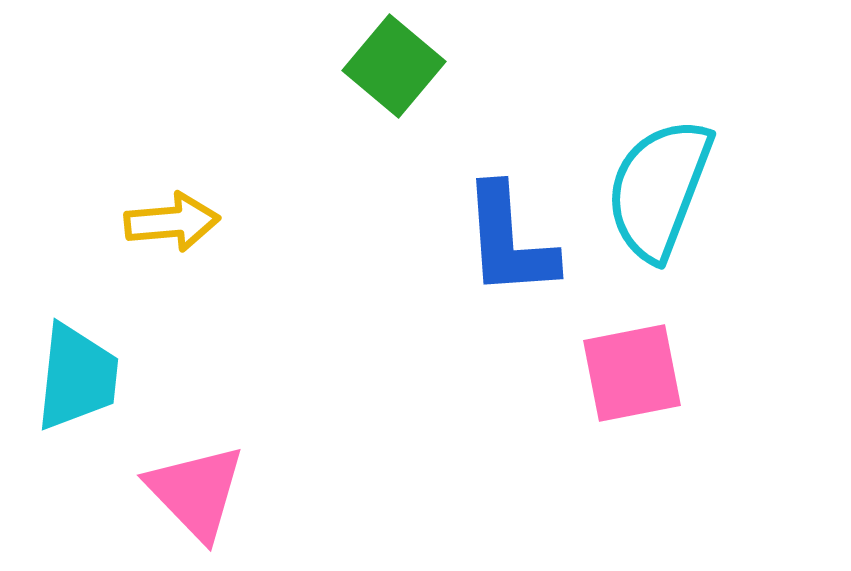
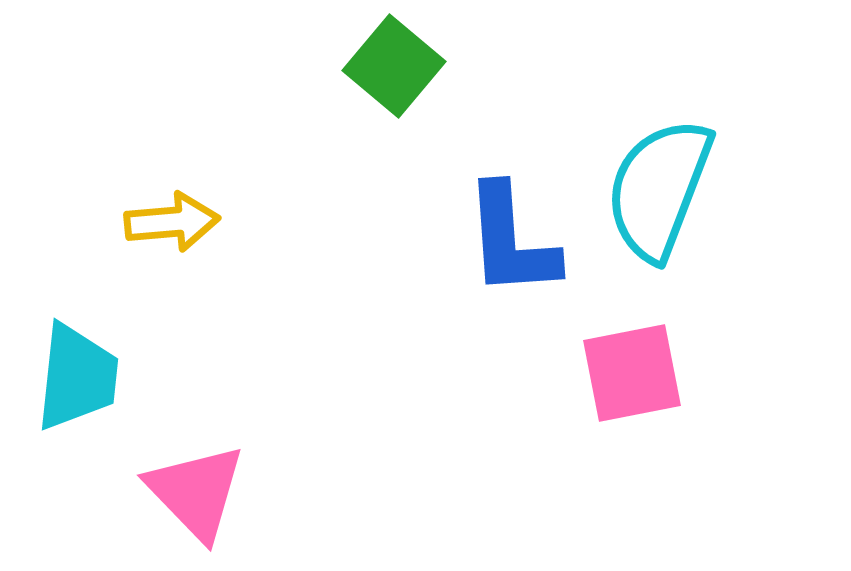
blue L-shape: moved 2 px right
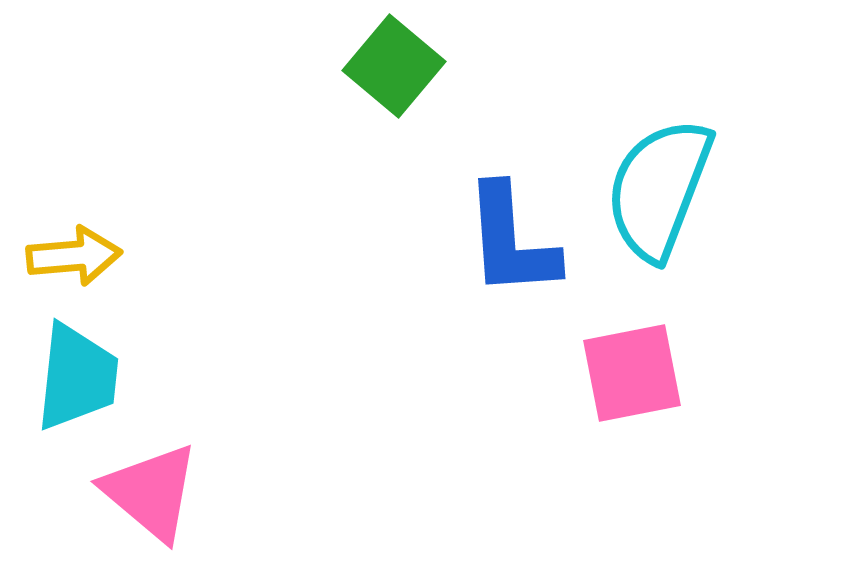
yellow arrow: moved 98 px left, 34 px down
pink triangle: moved 45 px left; rotated 6 degrees counterclockwise
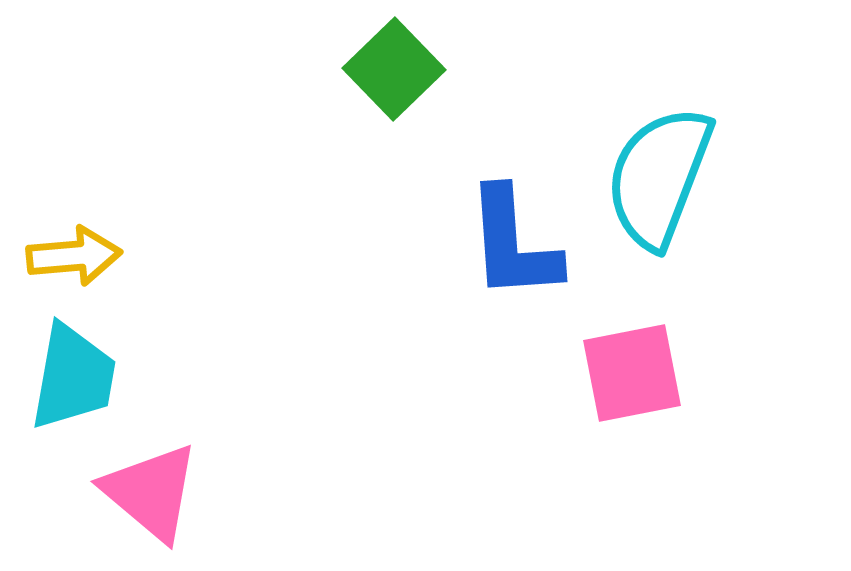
green square: moved 3 px down; rotated 6 degrees clockwise
cyan semicircle: moved 12 px up
blue L-shape: moved 2 px right, 3 px down
cyan trapezoid: moved 4 px left; rotated 4 degrees clockwise
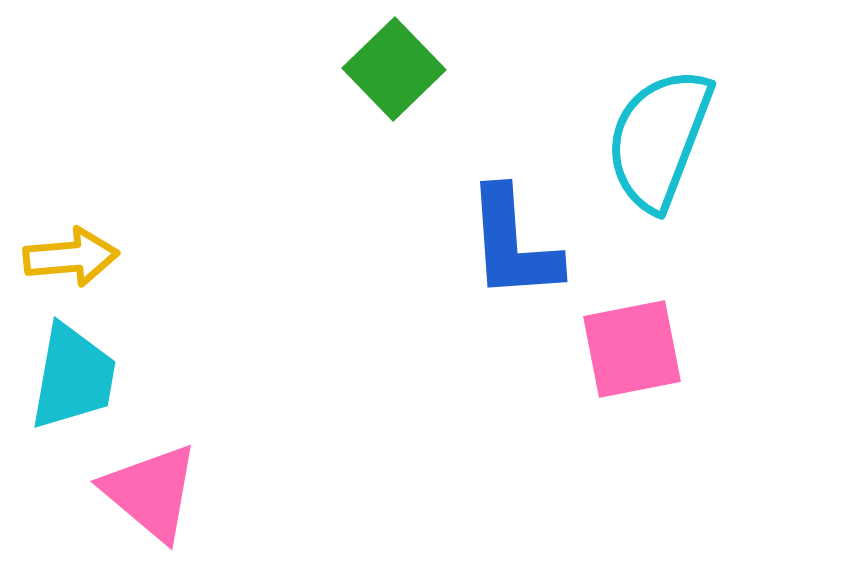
cyan semicircle: moved 38 px up
yellow arrow: moved 3 px left, 1 px down
pink square: moved 24 px up
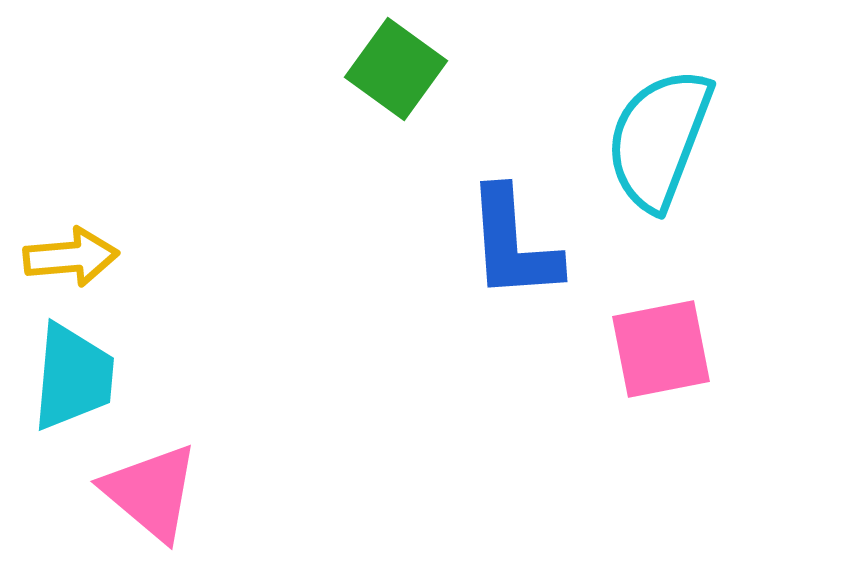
green square: moved 2 px right; rotated 10 degrees counterclockwise
pink square: moved 29 px right
cyan trapezoid: rotated 5 degrees counterclockwise
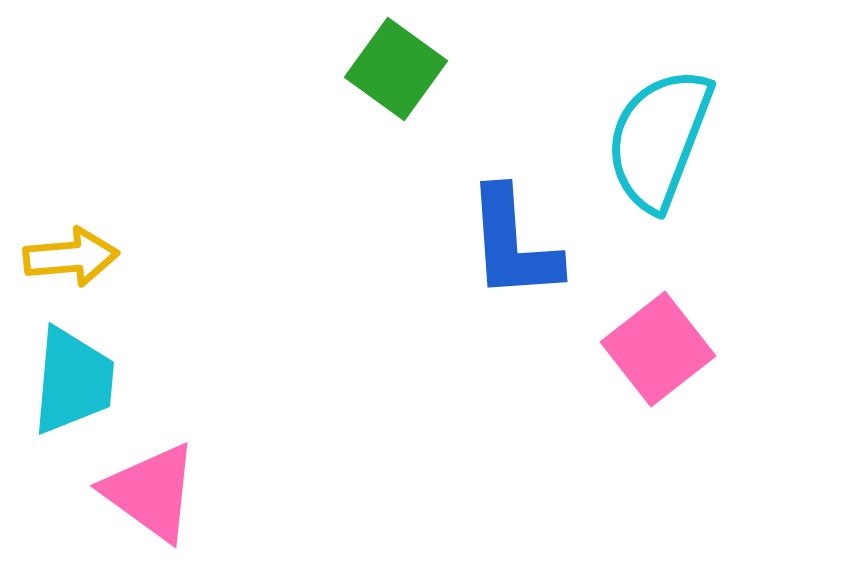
pink square: moved 3 px left; rotated 27 degrees counterclockwise
cyan trapezoid: moved 4 px down
pink triangle: rotated 4 degrees counterclockwise
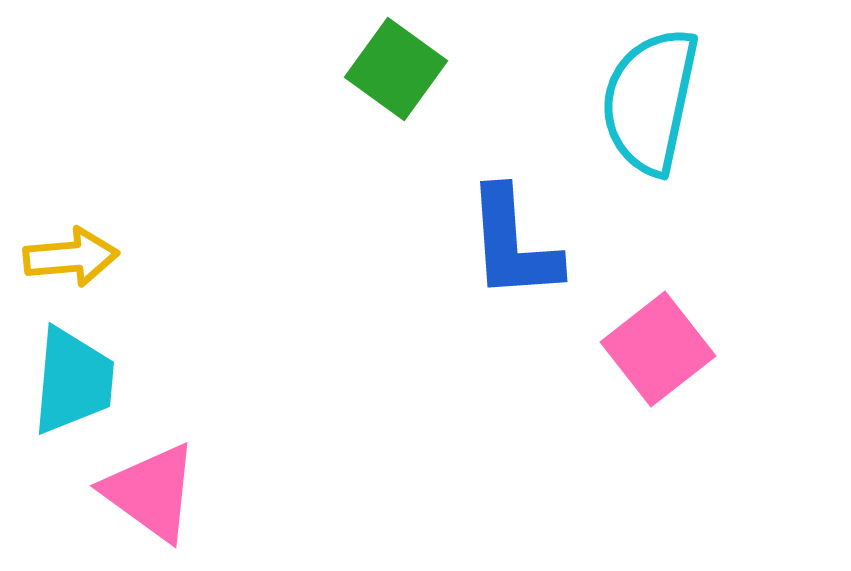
cyan semicircle: moved 9 px left, 38 px up; rotated 9 degrees counterclockwise
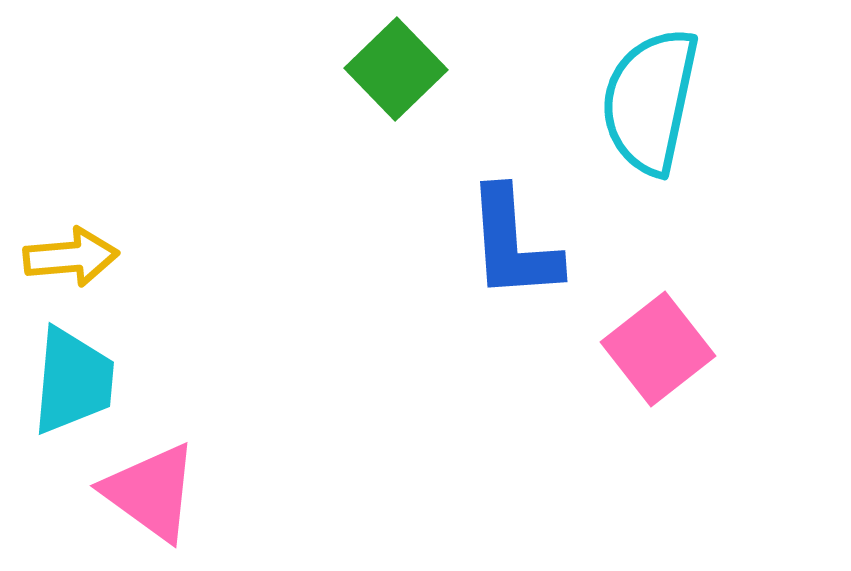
green square: rotated 10 degrees clockwise
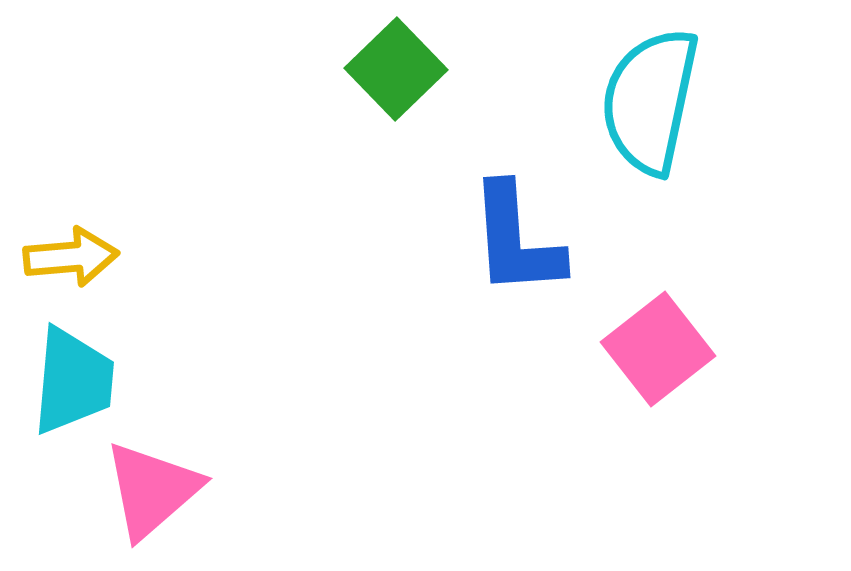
blue L-shape: moved 3 px right, 4 px up
pink triangle: moved 1 px right, 2 px up; rotated 43 degrees clockwise
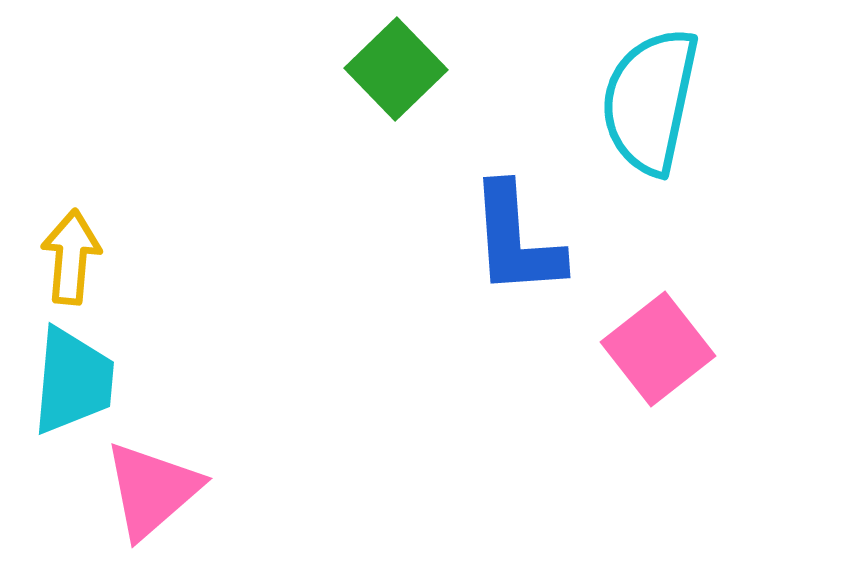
yellow arrow: rotated 80 degrees counterclockwise
